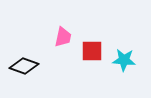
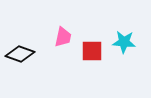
cyan star: moved 18 px up
black diamond: moved 4 px left, 12 px up
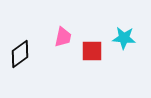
cyan star: moved 4 px up
black diamond: rotated 56 degrees counterclockwise
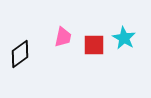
cyan star: rotated 25 degrees clockwise
red square: moved 2 px right, 6 px up
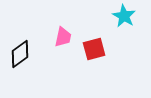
cyan star: moved 22 px up
red square: moved 4 px down; rotated 15 degrees counterclockwise
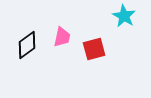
pink trapezoid: moved 1 px left
black diamond: moved 7 px right, 9 px up
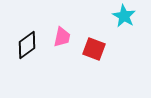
red square: rotated 35 degrees clockwise
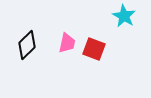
pink trapezoid: moved 5 px right, 6 px down
black diamond: rotated 8 degrees counterclockwise
